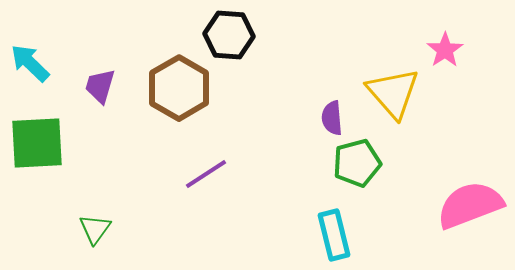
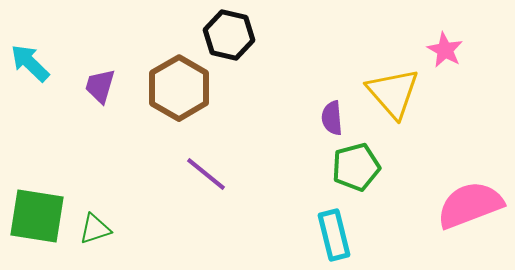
black hexagon: rotated 9 degrees clockwise
pink star: rotated 9 degrees counterclockwise
green square: moved 73 px down; rotated 12 degrees clockwise
green pentagon: moved 1 px left, 4 px down
purple line: rotated 72 degrees clockwise
green triangle: rotated 36 degrees clockwise
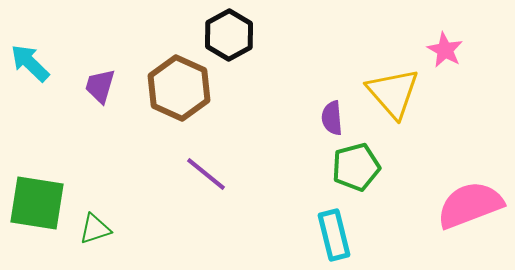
black hexagon: rotated 18 degrees clockwise
brown hexagon: rotated 6 degrees counterclockwise
green square: moved 13 px up
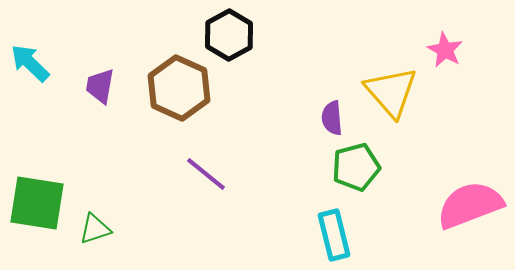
purple trapezoid: rotated 6 degrees counterclockwise
yellow triangle: moved 2 px left, 1 px up
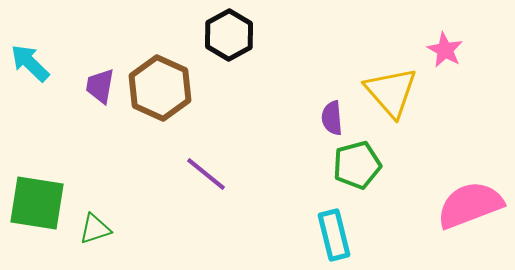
brown hexagon: moved 19 px left
green pentagon: moved 1 px right, 2 px up
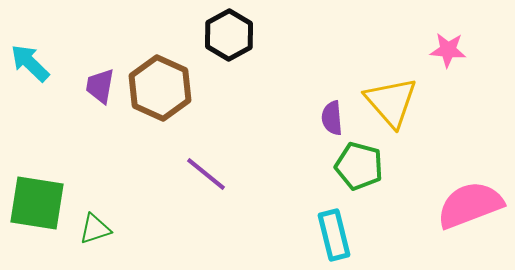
pink star: moved 3 px right; rotated 24 degrees counterclockwise
yellow triangle: moved 10 px down
green pentagon: moved 2 px right, 1 px down; rotated 30 degrees clockwise
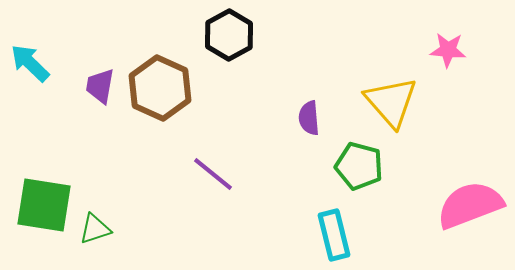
purple semicircle: moved 23 px left
purple line: moved 7 px right
green square: moved 7 px right, 2 px down
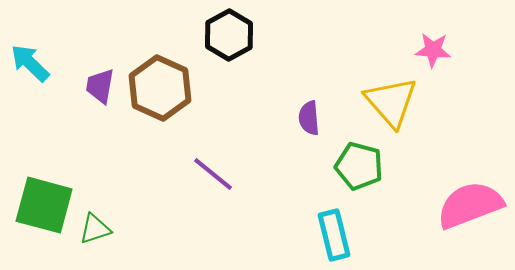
pink star: moved 15 px left
green square: rotated 6 degrees clockwise
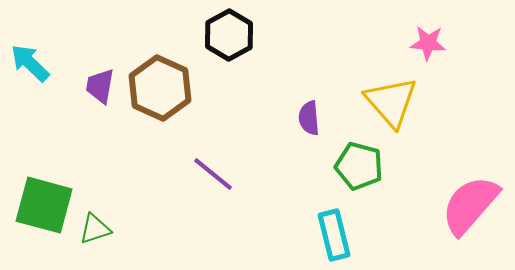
pink star: moved 5 px left, 7 px up
pink semicircle: rotated 28 degrees counterclockwise
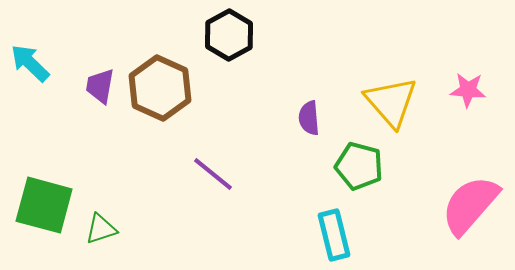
pink star: moved 40 px right, 47 px down
green triangle: moved 6 px right
